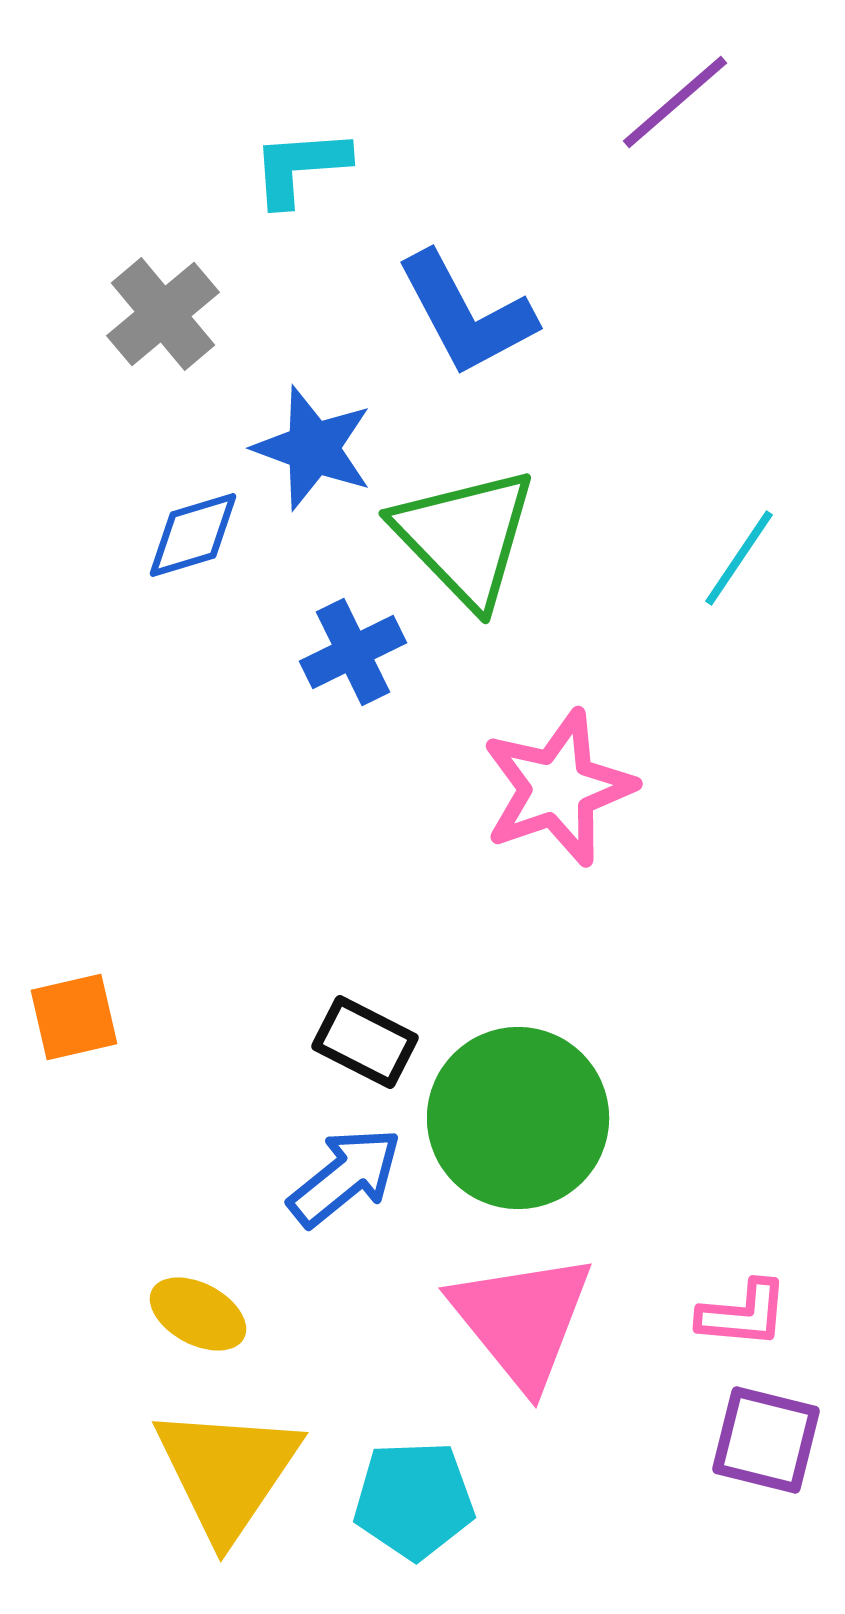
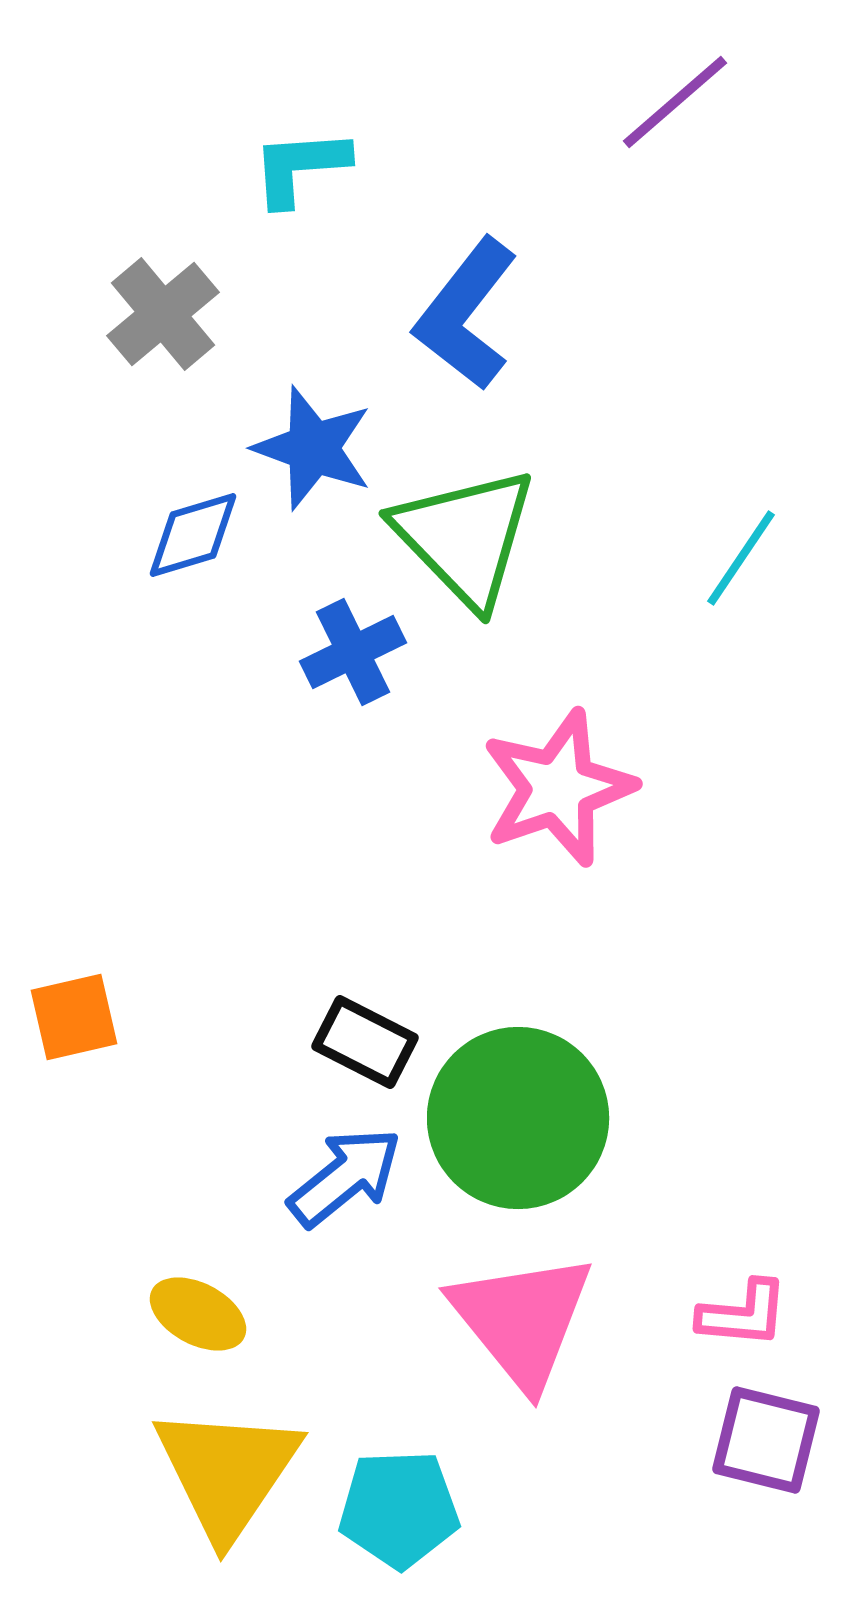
blue L-shape: rotated 66 degrees clockwise
cyan line: moved 2 px right
cyan pentagon: moved 15 px left, 9 px down
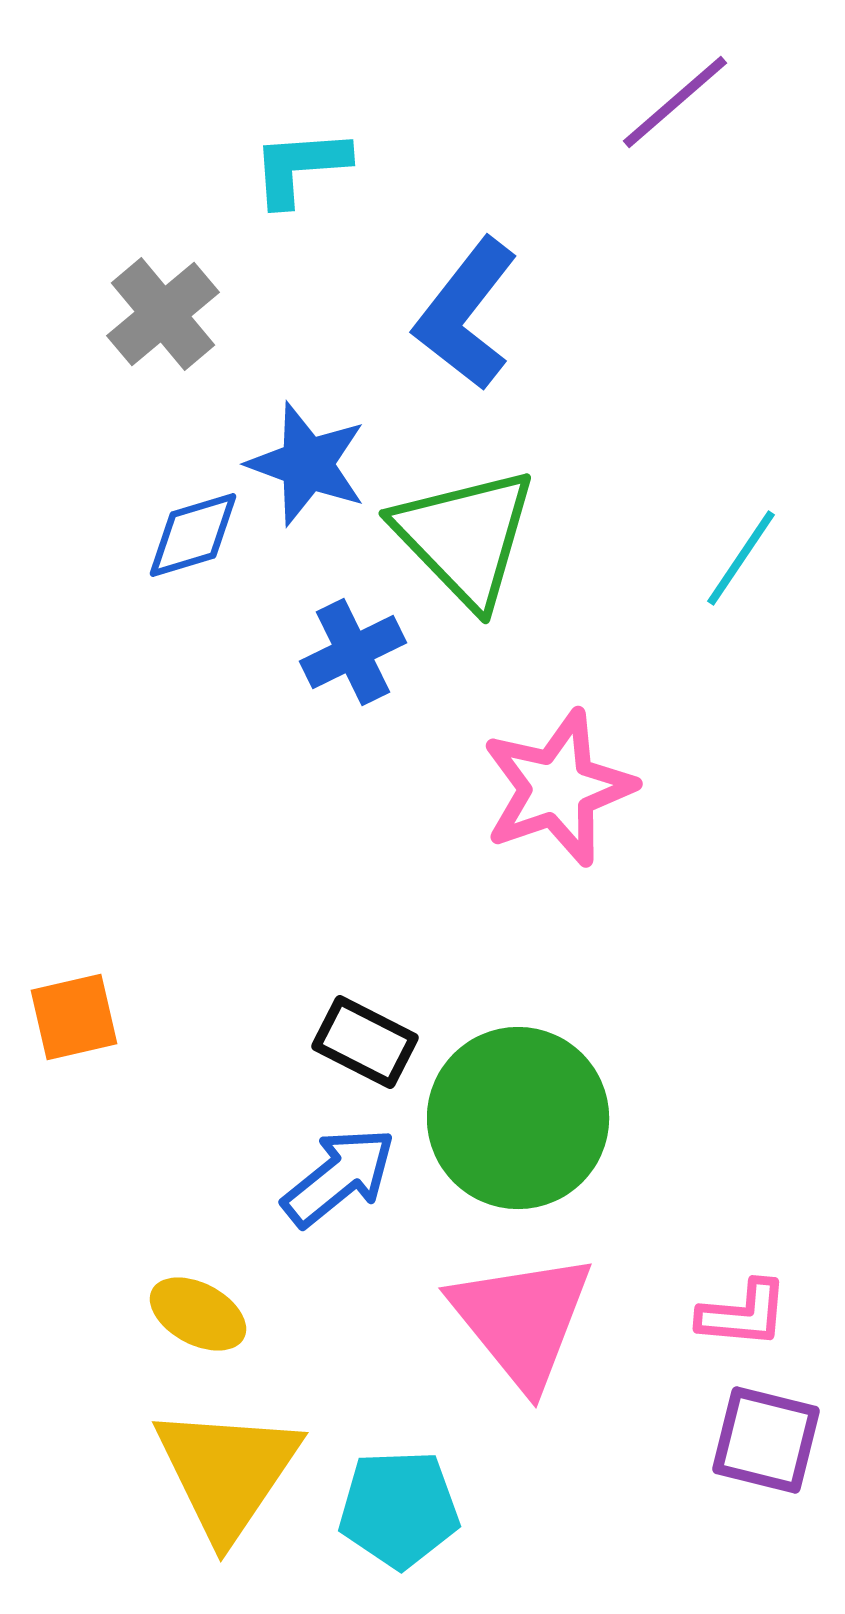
blue star: moved 6 px left, 16 px down
blue arrow: moved 6 px left
